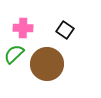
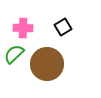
black square: moved 2 px left, 3 px up; rotated 24 degrees clockwise
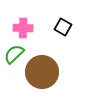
black square: rotated 30 degrees counterclockwise
brown circle: moved 5 px left, 8 px down
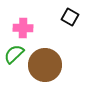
black square: moved 7 px right, 10 px up
brown circle: moved 3 px right, 7 px up
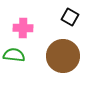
green semicircle: moved 1 px down; rotated 50 degrees clockwise
brown circle: moved 18 px right, 9 px up
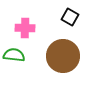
pink cross: moved 2 px right
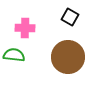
brown circle: moved 5 px right, 1 px down
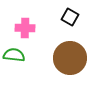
brown circle: moved 2 px right, 1 px down
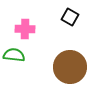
pink cross: moved 1 px down
brown circle: moved 9 px down
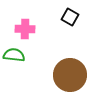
brown circle: moved 8 px down
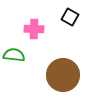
pink cross: moved 9 px right
brown circle: moved 7 px left
